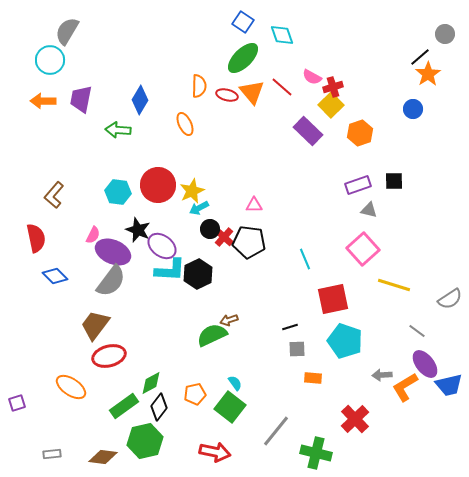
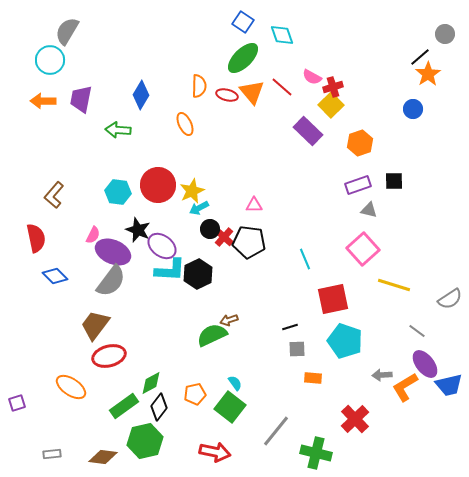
blue diamond at (140, 100): moved 1 px right, 5 px up
orange hexagon at (360, 133): moved 10 px down
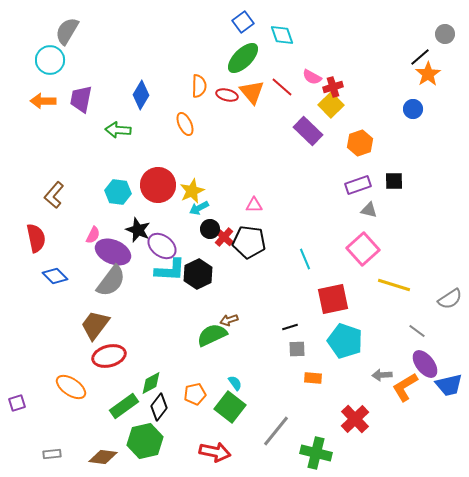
blue square at (243, 22): rotated 20 degrees clockwise
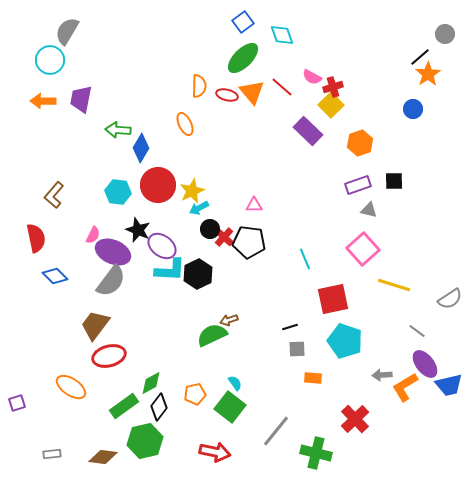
blue diamond at (141, 95): moved 53 px down
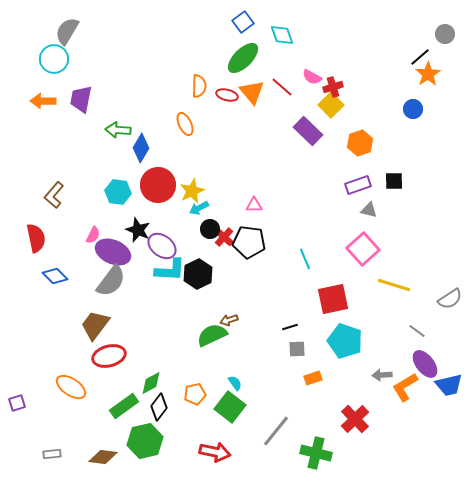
cyan circle at (50, 60): moved 4 px right, 1 px up
orange rectangle at (313, 378): rotated 24 degrees counterclockwise
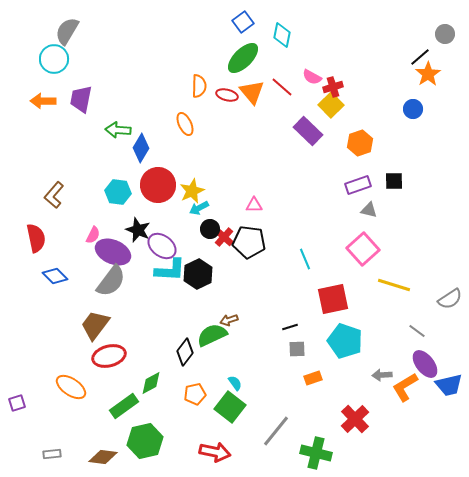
cyan diamond at (282, 35): rotated 30 degrees clockwise
black diamond at (159, 407): moved 26 px right, 55 px up
